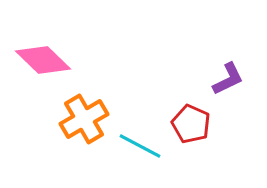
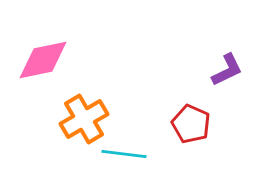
pink diamond: rotated 56 degrees counterclockwise
purple L-shape: moved 1 px left, 9 px up
cyan line: moved 16 px left, 8 px down; rotated 21 degrees counterclockwise
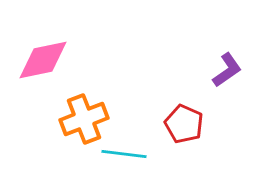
purple L-shape: rotated 9 degrees counterclockwise
orange cross: rotated 9 degrees clockwise
red pentagon: moved 7 px left
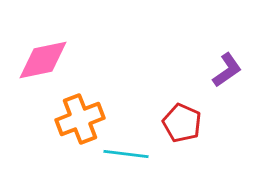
orange cross: moved 4 px left
red pentagon: moved 2 px left, 1 px up
cyan line: moved 2 px right
